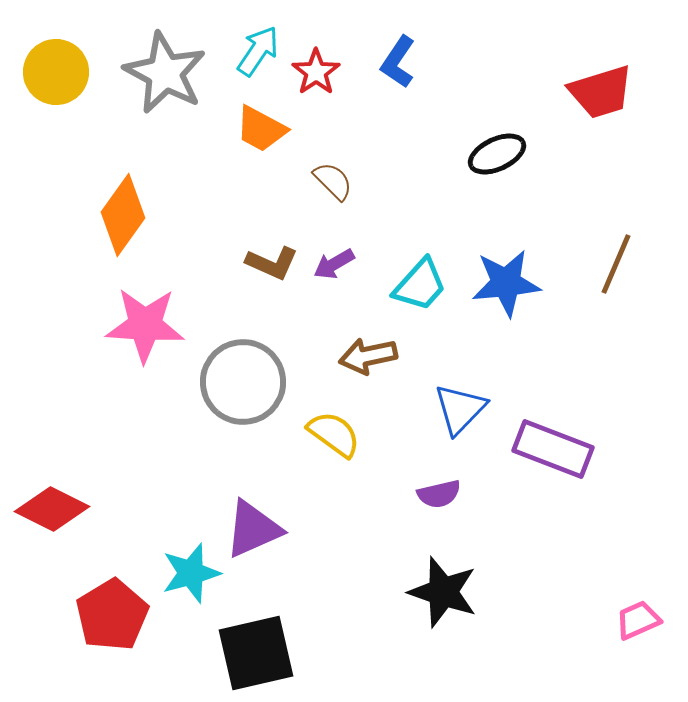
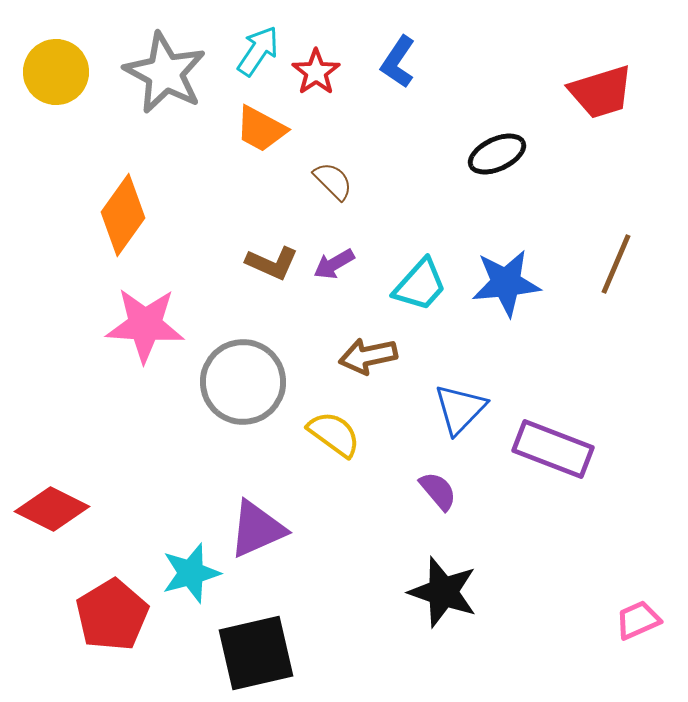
purple semicircle: moved 1 px left, 3 px up; rotated 117 degrees counterclockwise
purple triangle: moved 4 px right
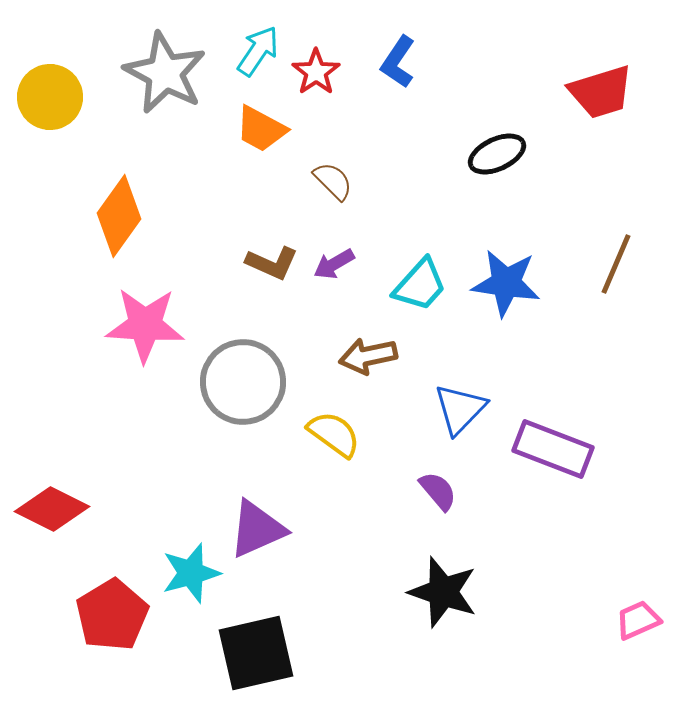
yellow circle: moved 6 px left, 25 px down
orange diamond: moved 4 px left, 1 px down
blue star: rotated 14 degrees clockwise
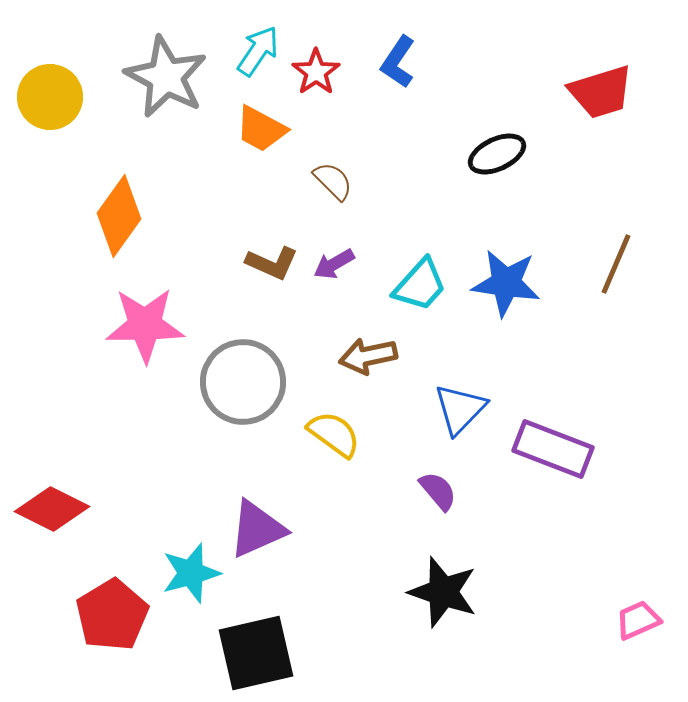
gray star: moved 1 px right, 4 px down
pink star: rotated 4 degrees counterclockwise
